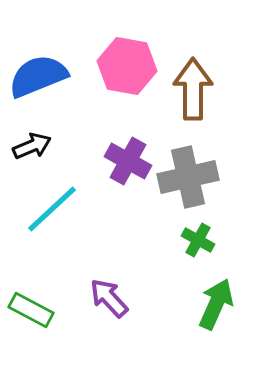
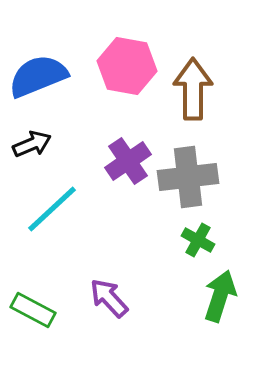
black arrow: moved 2 px up
purple cross: rotated 27 degrees clockwise
gray cross: rotated 6 degrees clockwise
green arrow: moved 4 px right, 8 px up; rotated 6 degrees counterclockwise
green rectangle: moved 2 px right
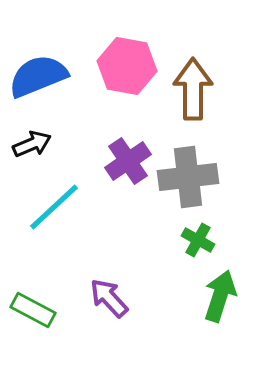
cyan line: moved 2 px right, 2 px up
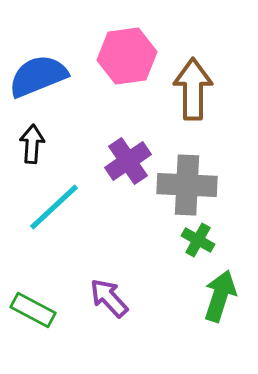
pink hexagon: moved 10 px up; rotated 18 degrees counterclockwise
black arrow: rotated 63 degrees counterclockwise
gray cross: moved 1 px left, 8 px down; rotated 10 degrees clockwise
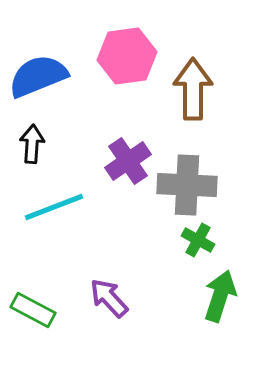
cyan line: rotated 22 degrees clockwise
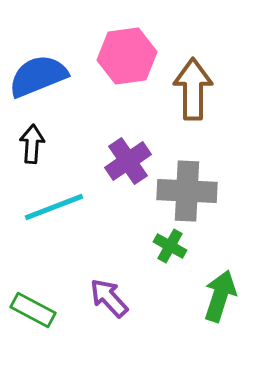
gray cross: moved 6 px down
green cross: moved 28 px left, 6 px down
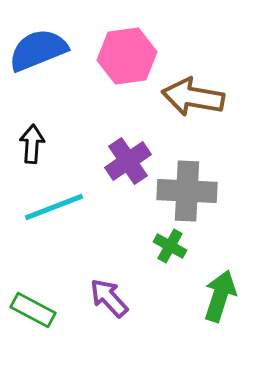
blue semicircle: moved 26 px up
brown arrow: moved 8 px down; rotated 80 degrees counterclockwise
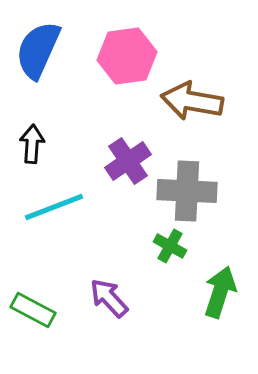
blue semicircle: rotated 44 degrees counterclockwise
brown arrow: moved 1 px left, 4 px down
green arrow: moved 4 px up
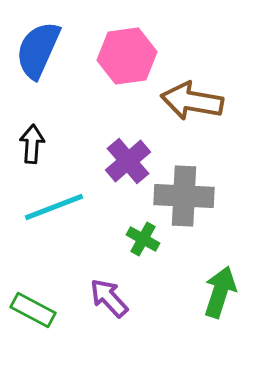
purple cross: rotated 6 degrees counterclockwise
gray cross: moved 3 px left, 5 px down
green cross: moved 27 px left, 7 px up
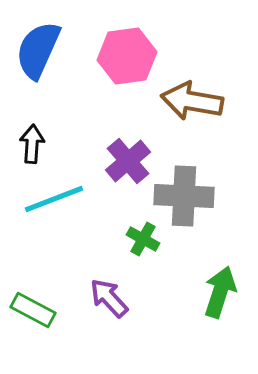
cyan line: moved 8 px up
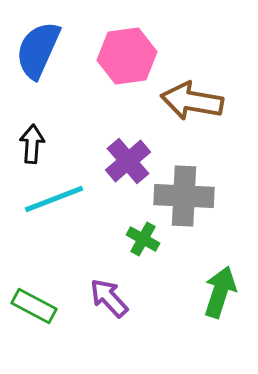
green rectangle: moved 1 px right, 4 px up
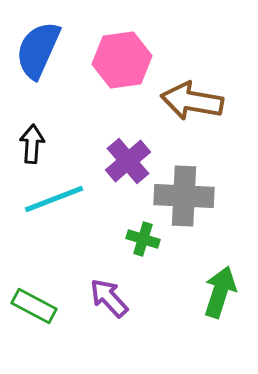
pink hexagon: moved 5 px left, 4 px down
green cross: rotated 12 degrees counterclockwise
